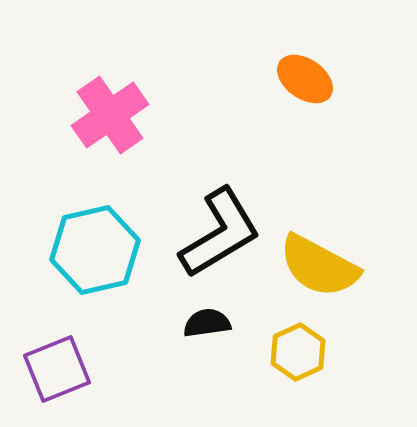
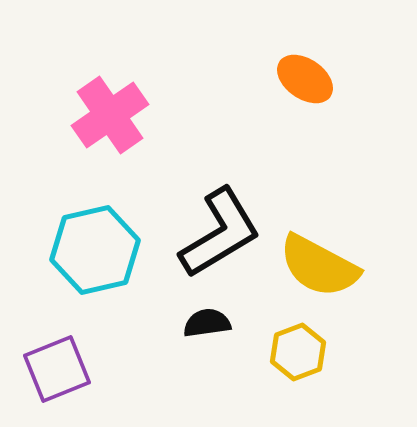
yellow hexagon: rotated 4 degrees clockwise
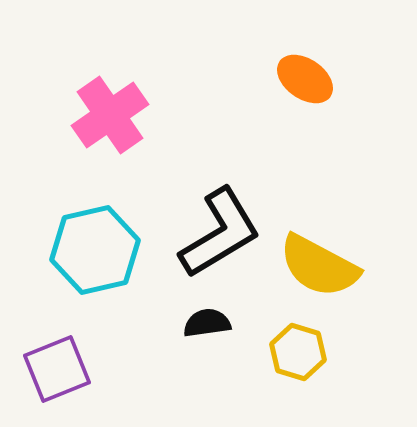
yellow hexagon: rotated 22 degrees counterclockwise
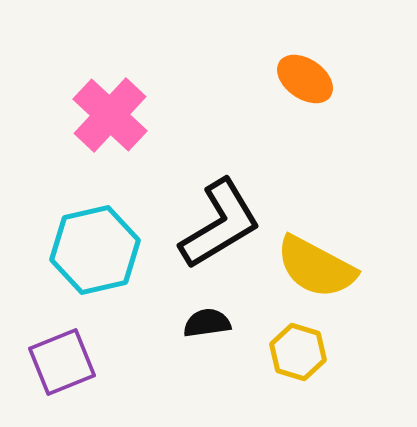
pink cross: rotated 12 degrees counterclockwise
black L-shape: moved 9 px up
yellow semicircle: moved 3 px left, 1 px down
purple square: moved 5 px right, 7 px up
